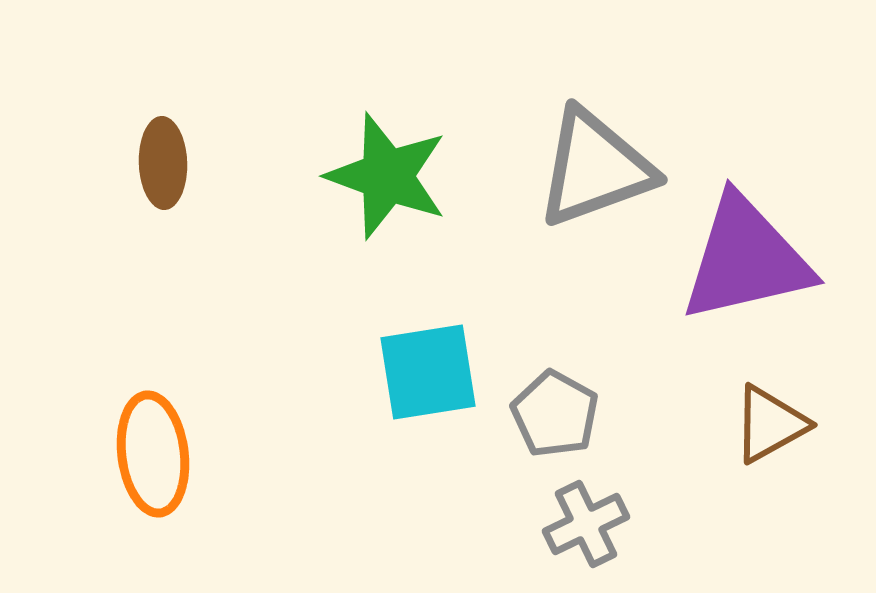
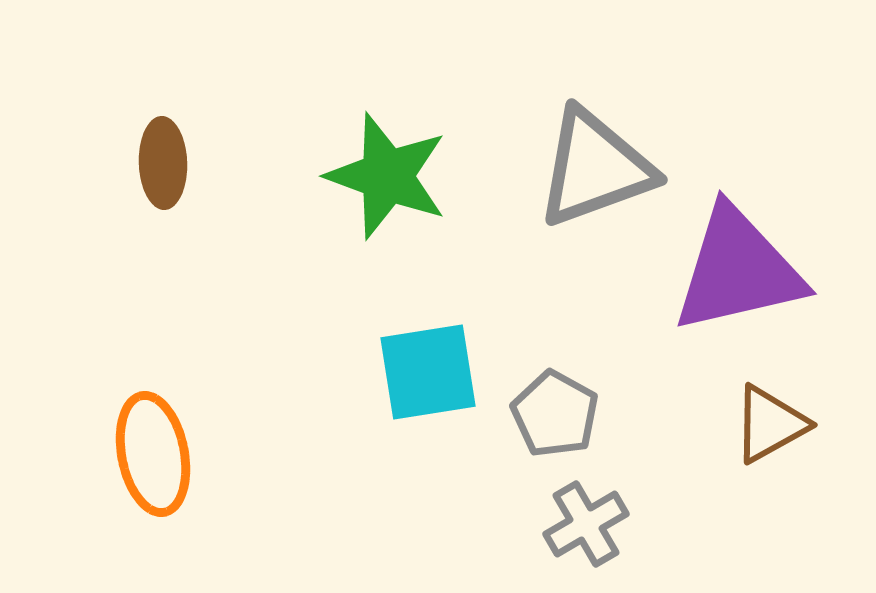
purple triangle: moved 8 px left, 11 px down
orange ellipse: rotated 4 degrees counterclockwise
gray cross: rotated 4 degrees counterclockwise
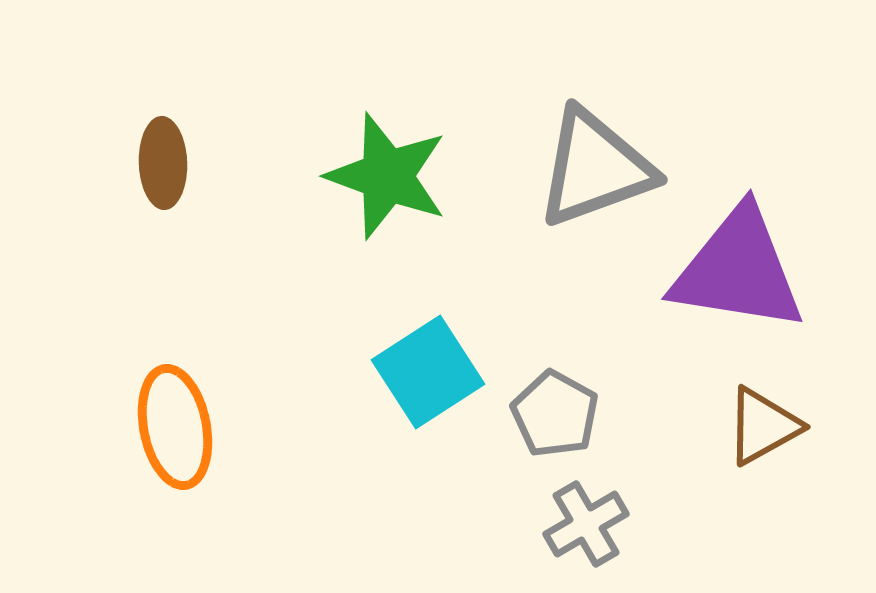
purple triangle: rotated 22 degrees clockwise
cyan square: rotated 24 degrees counterclockwise
brown triangle: moved 7 px left, 2 px down
orange ellipse: moved 22 px right, 27 px up
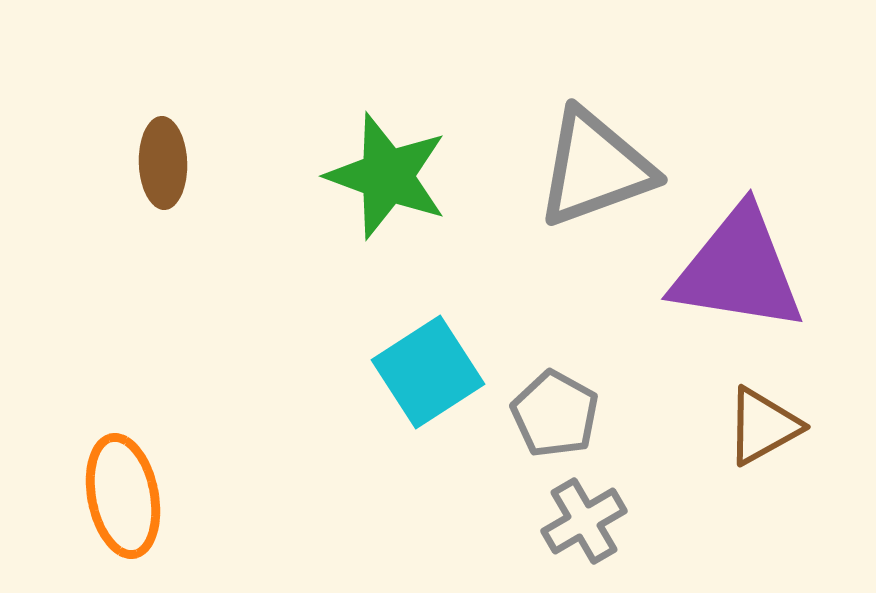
orange ellipse: moved 52 px left, 69 px down
gray cross: moved 2 px left, 3 px up
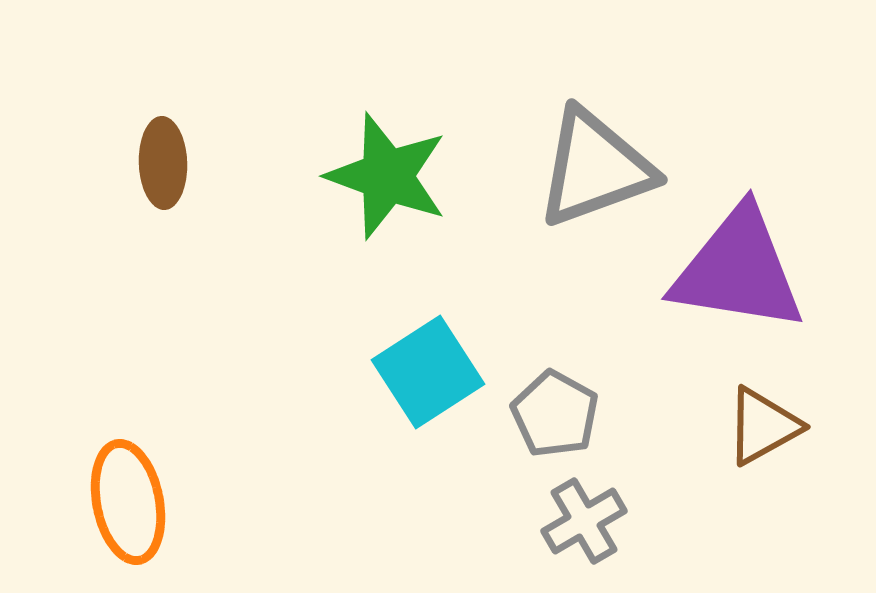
orange ellipse: moved 5 px right, 6 px down
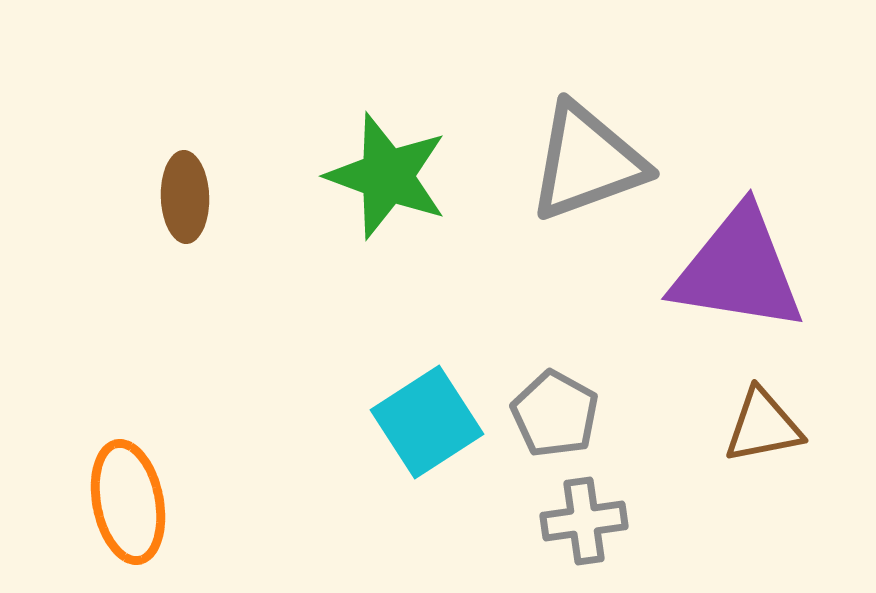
brown ellipse: moved 22 px right, 34 px down
gray triangle: moved 8 px left, 6 px up
cyan square: moved 1 px left, 50 px down
brown triangle: rotated 18 degrees clockwise
gray cross: rotated 22 degrees clockwise
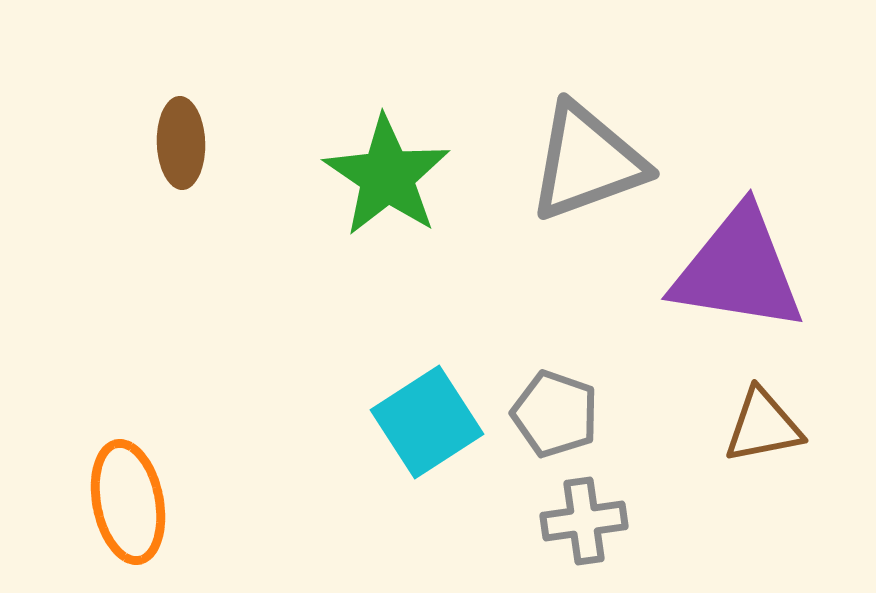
green star: rotated 14 degrees clockwise
brown ellipse: moved 4 px left, 54 px up
gray pentagon: rotated 10 degrees counterclockwise
